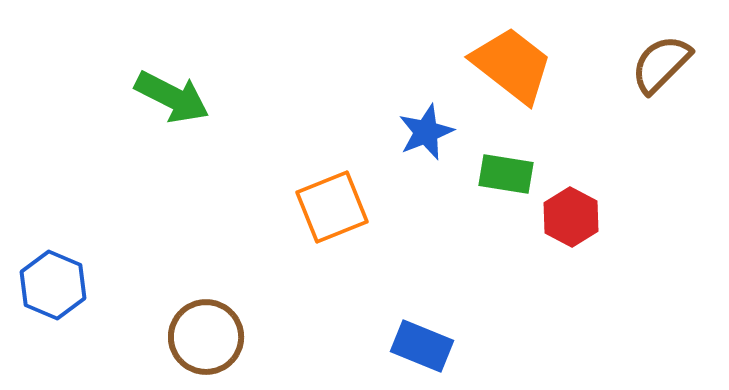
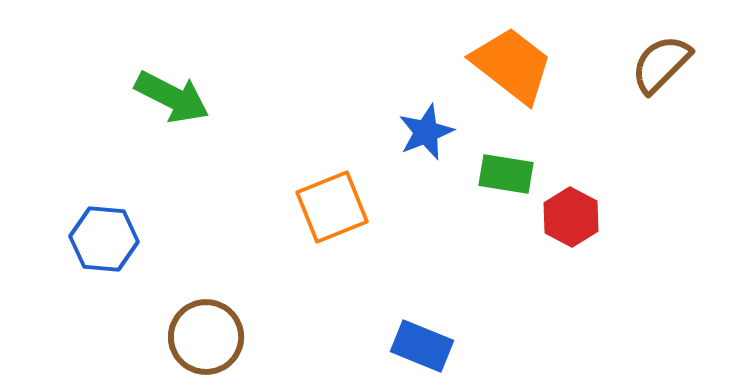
blue hexagon: moved 51 px right, 46 px up; rotated 18 degrees counterclockwise
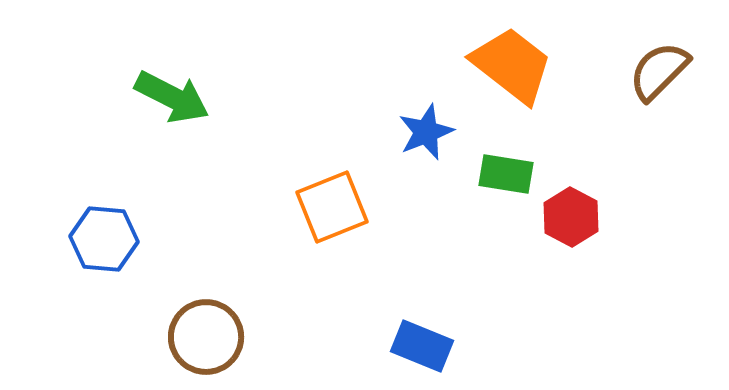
brown semicircle: moved 2 px left, 7 px down
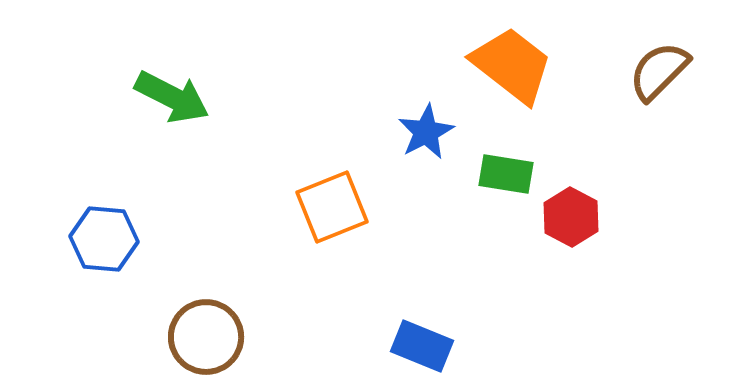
blue star: rotated 6 degrees counterclockwise
